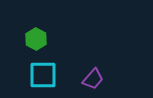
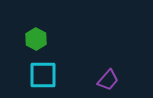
purple trapezoid: moved 15 px right, 1 px down
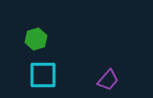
green hexagon: rotated 15 degrees clockwise
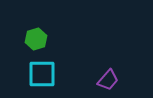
cyan square: moved 1 px left, 1 px up
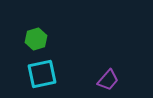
cyan square: rotated 12 degrees counterclockwise
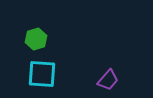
cyan square: rotated 16 degrees clockwise
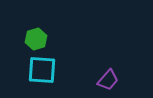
cyan square: moved 4 px up
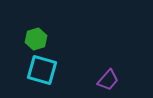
cyan square: rotated 12 degrees clockwise
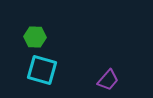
green hexagon: moved 1 px left, 2 px up; rotated 20 degrees clockwise
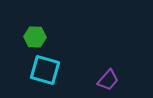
cyan square: moved 3 px right
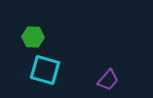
green hexagon: moved 2 px left
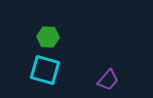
green hexagon: moved 15 px right
